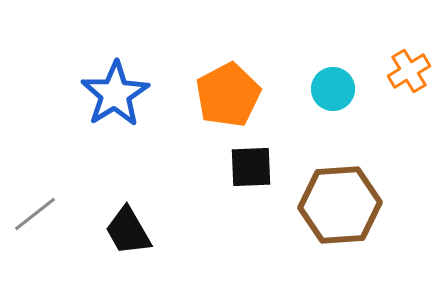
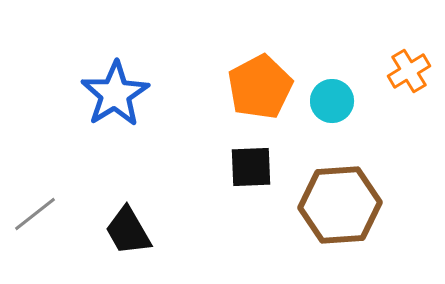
cyan circle: moved 1 px left, 12 px down
orange pentagon: moved 32 px right, 8 px up
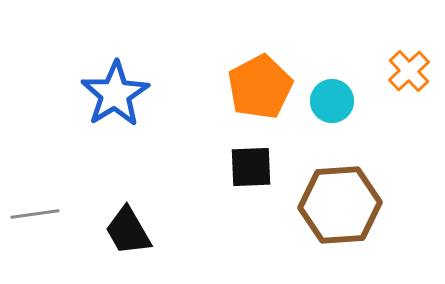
orange cross: rotated 12 degrees counterclockwise
gray line: rotated 30 degrees clockwise
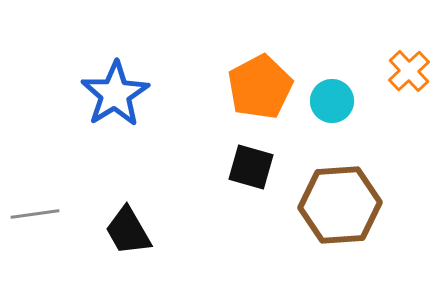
black square: rotated 18 degrees clockwise
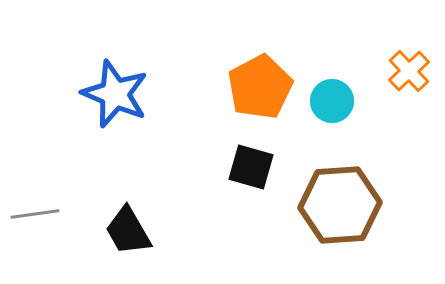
blue star: rotated 18 degrees counterclockwise
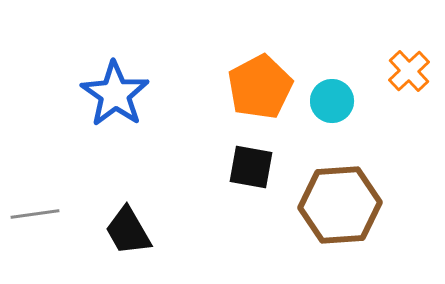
blue star: rotated 12 degrees clockwise
black square: rotated 6 degrees counterclockwise
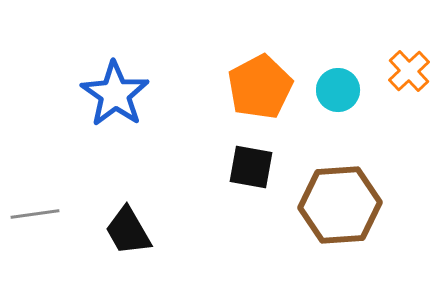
cyan circle: moved 6 px right, 11 px up
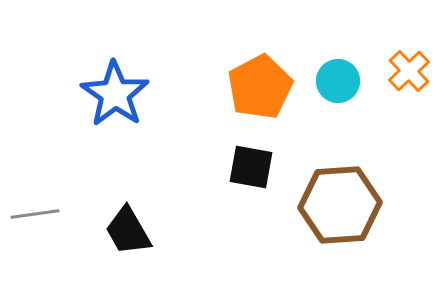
cyan circle: moved 9 px up
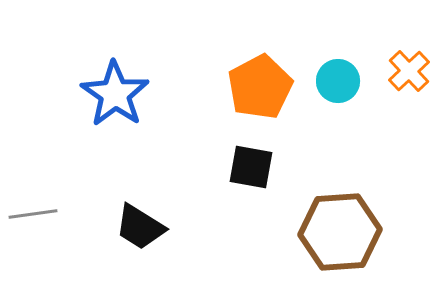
brown hexagon: moved 27 px down
gray line: moved 2 px left
black trapezoid: moved 12 px right, 4 px up; rotated 28 degrees counterclockwise
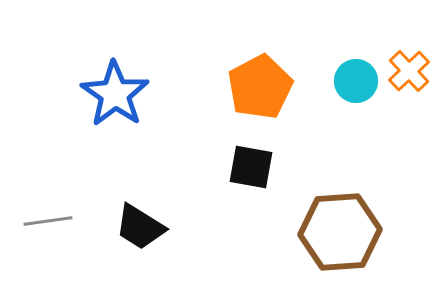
cyan circle: moved 18 px right
gray line: moved 15 px right, 7 px down
